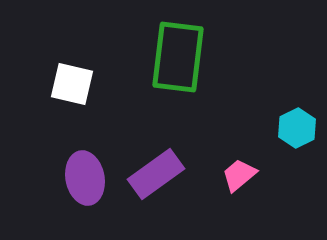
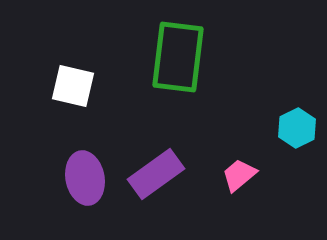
white square: moved 1 px right, 2 px down
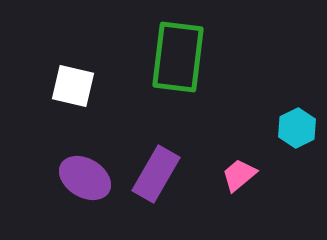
purple rectangle: rotated 24 degrees counterclockwise
purple ellipse: rotated 48 degrees counterclockwise
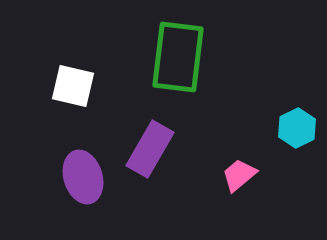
purple rectangle: moved 6 px left, 25 px up
purple ellipse: moved 2 px left, 1 px up; rotated 42 degrees clockwise
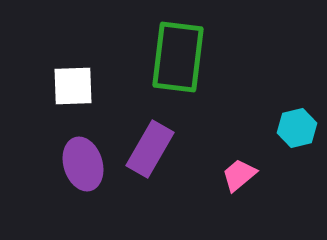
white square: rotated 15 degrees counterclockwise
cyan hexagon: rotated 12 degrees clockwise
purple ellipse: moved 13 px up
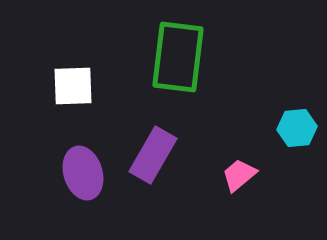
cyan hexagon: rotated 9 degrees clockwise
purple rectangle: moved 3 px right, 6 px down
purple ellipse: moved 9 px down
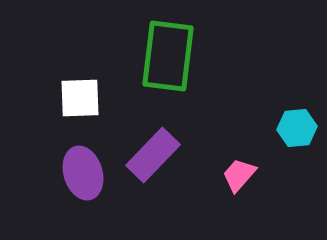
green rectangle: moved 10 px left, 1 px up
white square: moved 7 px right, 12 px down
purple rectangle: rotated 14 degrees clockwise
pink trapezoid: rotated 9 degrees counterclockwise
